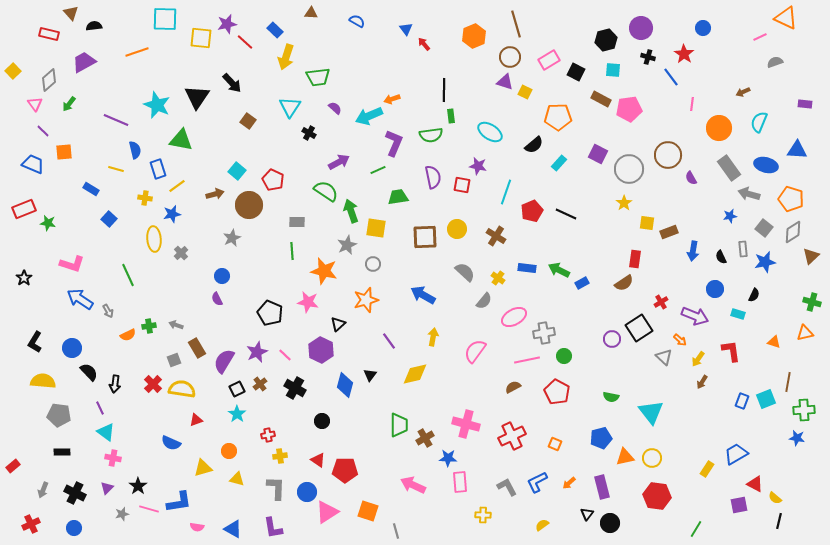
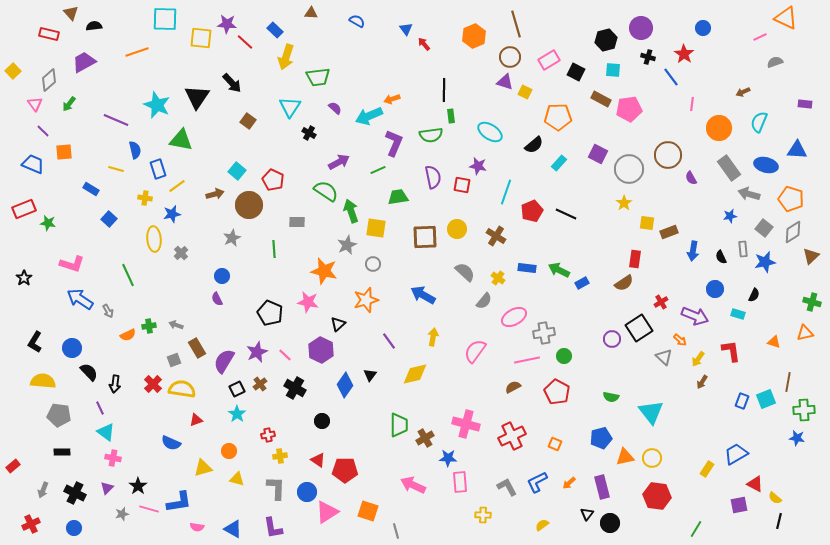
purple star at (227, 24): rotated 18 degrees clockwise
green line at (292, 251): moved 18 px left, 2 px up
blue diamond at (345, 385): rotated 20 degrees clockwise
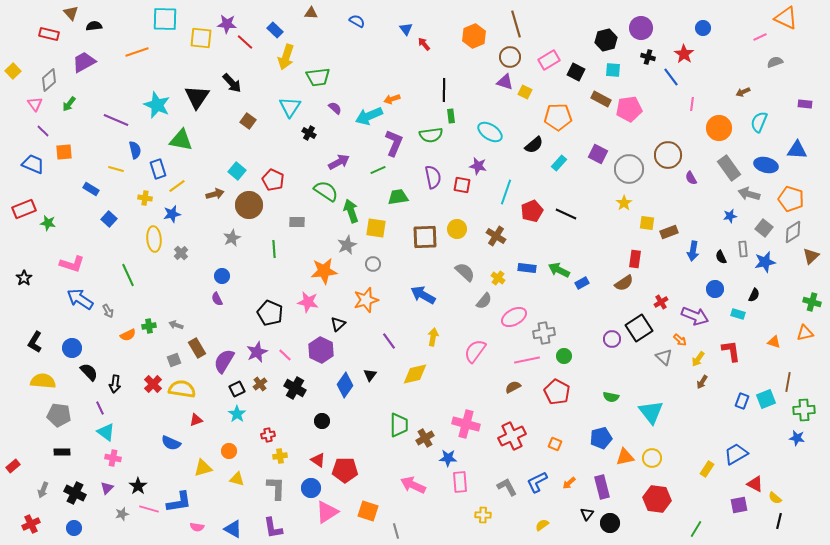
orange star at (324, 271): rotated 20 degrees counterclockwise
blue circle at (307, 492): moved 4 px right, 4 px up
red hexagon at (657, 496): moved 3 px down
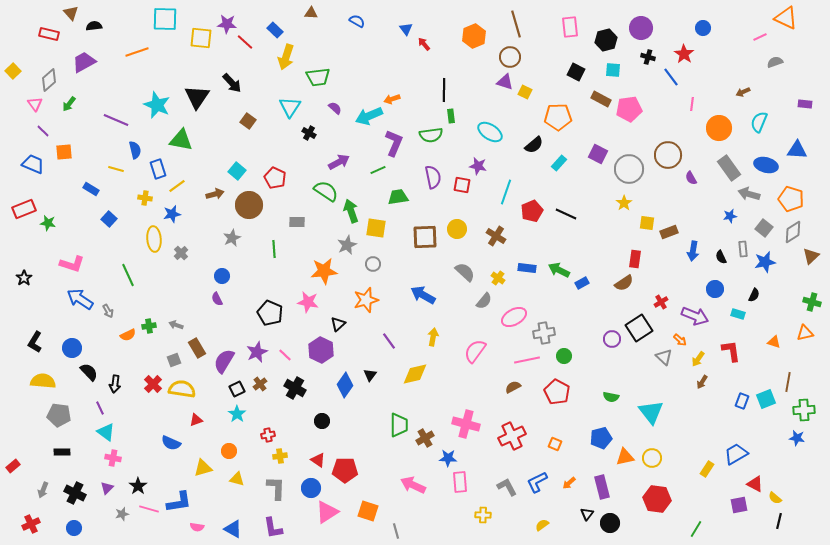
pink rectangle at (549, 60): moved 21 px right, 33 px up; rotated 65 degrees counterclockwise
red pentagon at (273, 180): moved 2 px right, 2 px up
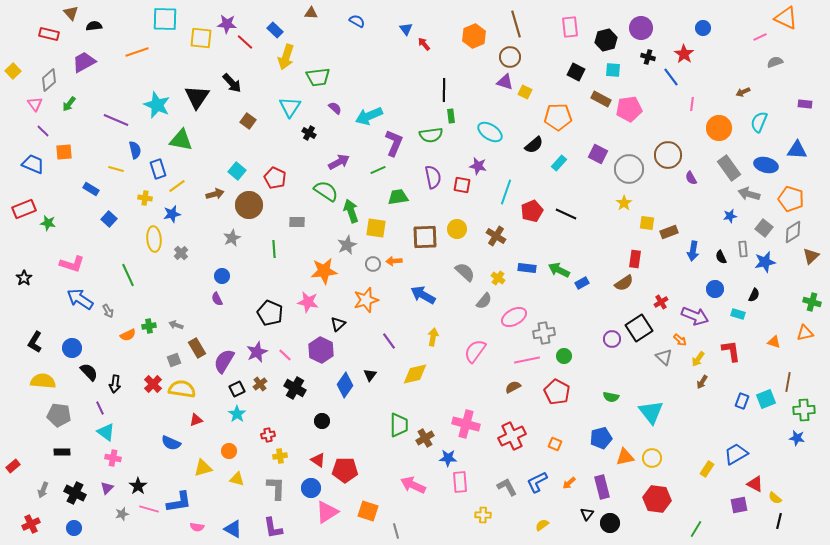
orange arrow at (392, 99): moved 2 px right, 162 px down; rotated 14 degrees clockwise
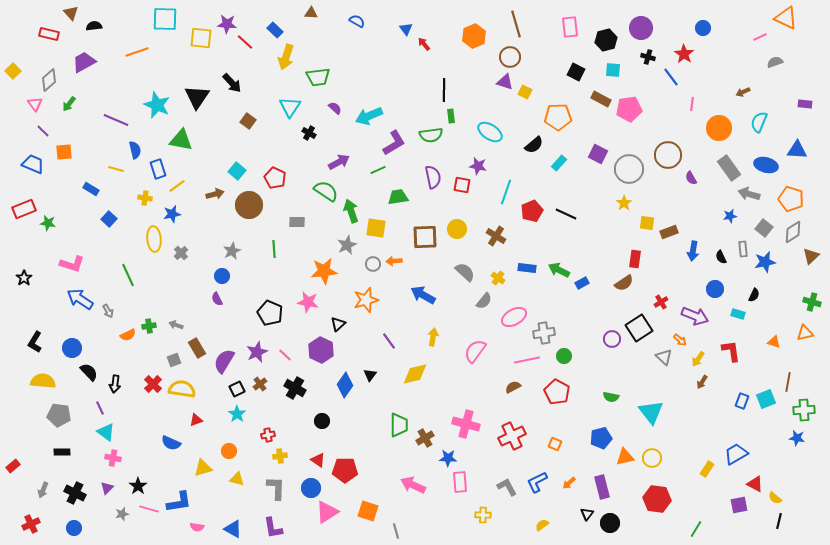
purple L-shape at (394, 143): rotated 36 degrees clockwise
gray star at (232, 238): moved 13 px down
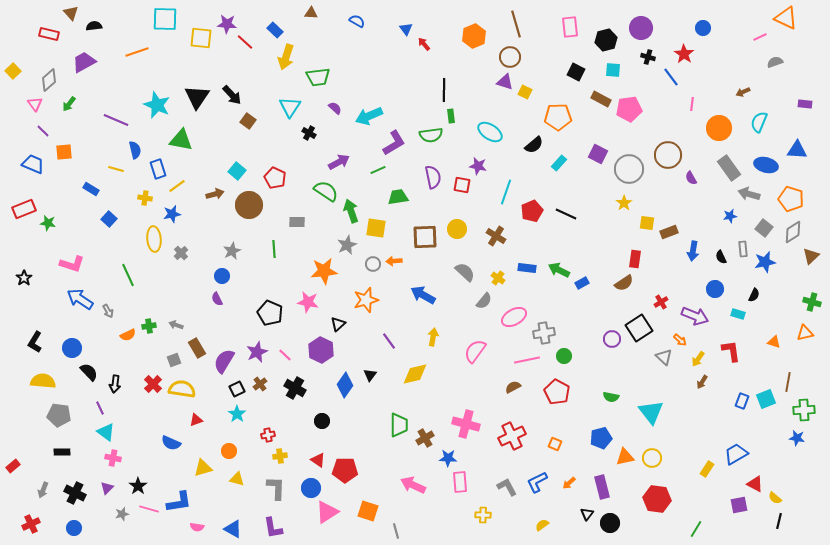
black arrow at (232, 83): moved 12 px down
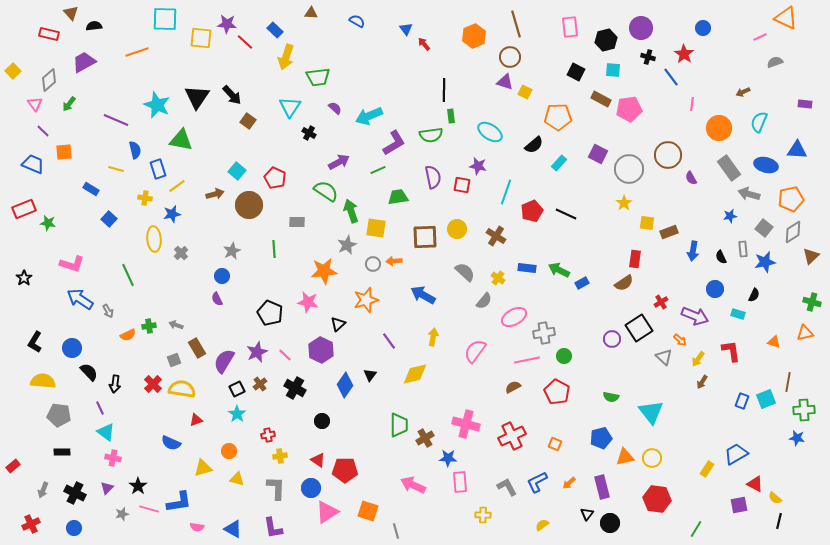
orange pentagon at (791, 199): rotated 30 degrees counterclockwise
